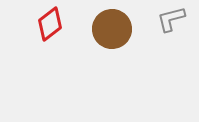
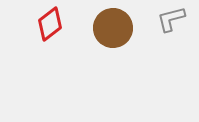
brown circle: moved 1 px right, 1 px up
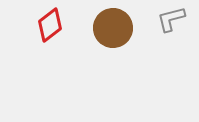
red diamond: moved 1 px down
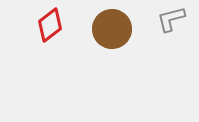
brown circle: moved 1 px left, 1 px down
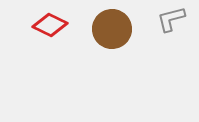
red diamond: rotated 64 degrees clockwise
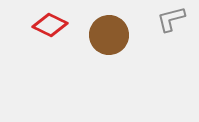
brown circle: moved 3 px left, 6 px down
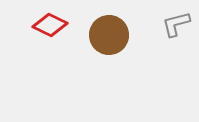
gray L-shape: moved 5 px right, 5 px down
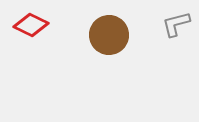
red diamond: moved 19 px left
